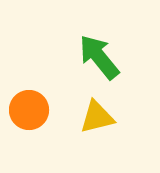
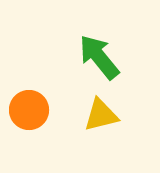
yellow triangle: moved 4 px right, 2 px up
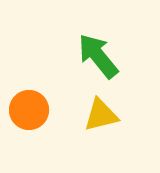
green arrow: moved 1 px left, 1 px up
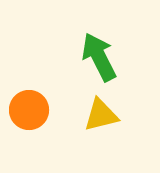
green arrow: moved 1 px right, 1 px down; rotated 12 degrees clockwise
